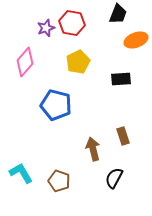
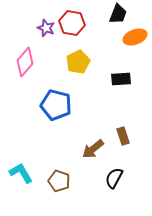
purple star: rotated 30 degrees counterclockwise
orange ellipse: moved 1 px left, 3 px up
brown arrow: rotated 115 degrees counterclockwise
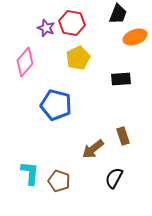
yellow pentagon: moved 4 px up
cyan L-shape: moved 9 px right; rotated 35 degrees clockwise
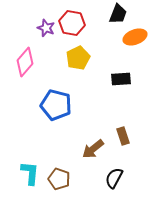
brown pentagon: moved 2 px up
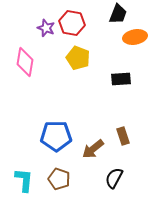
orange ellipse: rotated 10 degrees clockwise
yellow pentagon: rotated 25 degrees counterclockwise
pink diamond: rotated 32 degrees counterclockwise
blue pentagon: moved 31 px down; rotated 16 degrees counterclockwise
cyan L-shape: moved 6 px left, 7 px down
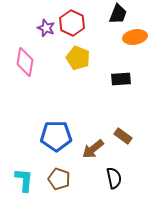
red hexagon: rotated 15 degrees clockwise
brown rectangle: rotated 36 degrees counterclockwise
black semicircle: rotated 140 degrees clockwise
